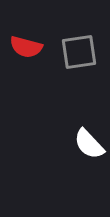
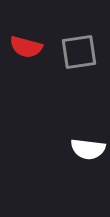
white semicircle: moved 1 px left, 5 px down; rotated 40 degrees counterclockwise
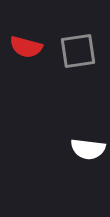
gray square: moved 1 px left, 1 px up
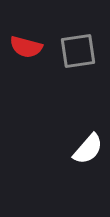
white semicircle: rotated 56 degrees counterclockwise
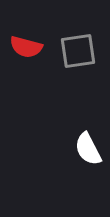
white semicircle: rotated 112 degrees clockwise
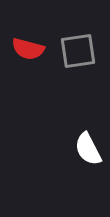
red semicircle: moved 2 px right, 2 px down
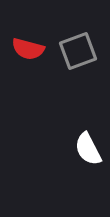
gray square: rotated 12 degrees counterclockwise
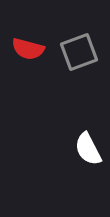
gray square: moved 1 px right, 1 px down
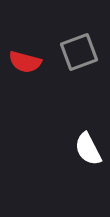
red semicircle: moved 3 px left, 13 px down
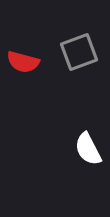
red semicircle: moved 2 px left
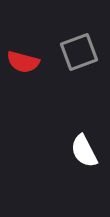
white semicircle: moved 4 px left, 2 px down
